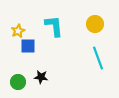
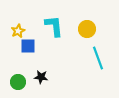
yellow circle: moved 8 px left, 5 px down
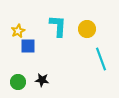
cyan L-shape: moved 4 px right; rotated 10 degrees clockwise
cyan line: moved 3 px right, 1 px down
black star: moved 1 px right, 3 px down
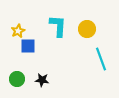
green circle: moved 1 px left, 3 px up
